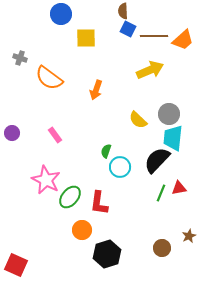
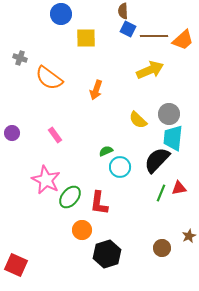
green semicircle: rotated 48 degrees clockwise
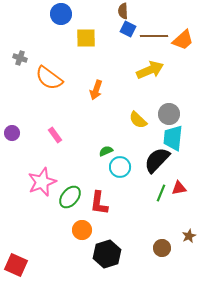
pink star: moved 4 px left, 2 px down; rotated 24 degrees clockwise
